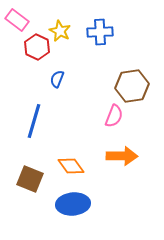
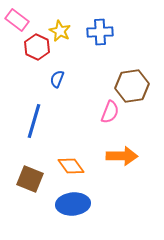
pink semicircle: moved 4 px left, 4 px up
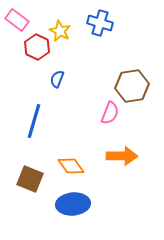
blue cross: moved 9 px up; rotated 20 degrees clockwise
pink semicircle: moved 1 px down
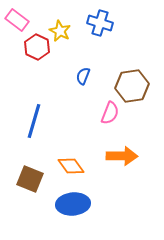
blue semicircle: moved 26 px right, 3 px up
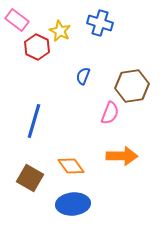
brown square: moved 1 px up; rotated 8 degrees clockwise
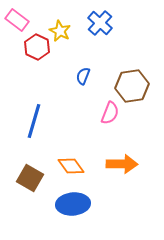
blue cross: rotated 25 degrees clockwise
orange arrow: moved 8 px down
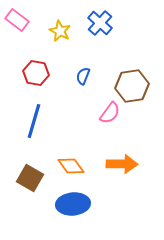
red hexagon: moved 1 px left, 26 px down; rotated 15 degrees counterclockwise
pink semicircle: rotated 15 degrees clockwise
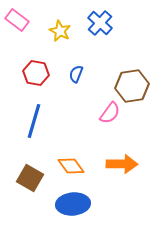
blue semicircle: moved 7 px left, 2 px up
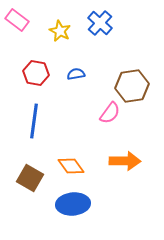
blue semicircle: rotated 60 degrees clockwise
blue line: rotated 8 degrees counterclockwise
orange arrow: moved 3 px right, 3 px up
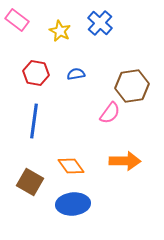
brown square: moved 4 px down
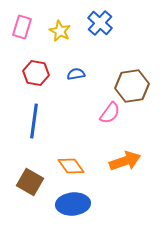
pink rectangle: moved 5 px right, 7 px down; rotated 70 degrees clockwise
orange arrow: rotated 20 degrees counterclockwise
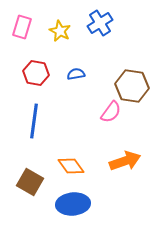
blue cross: rotated 15 degrees clockwise
brown hexagon: rotated 16 degrees clockwise
pink semicircle: moved 1 px right, 1 px up
